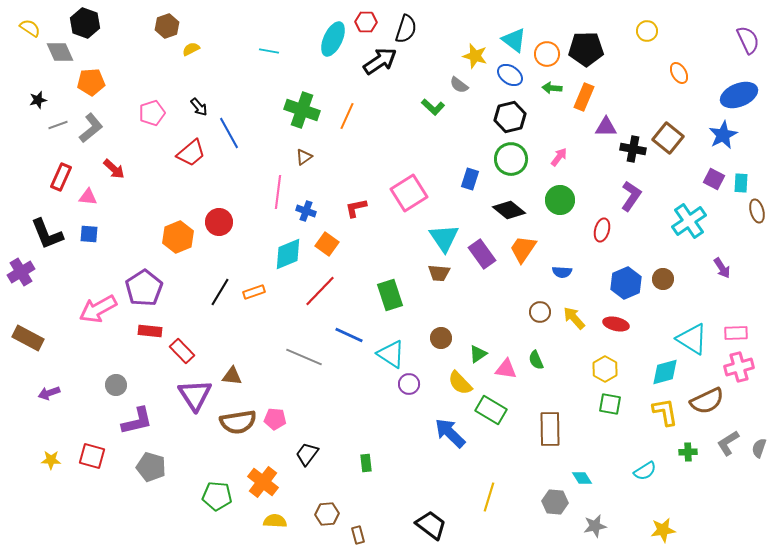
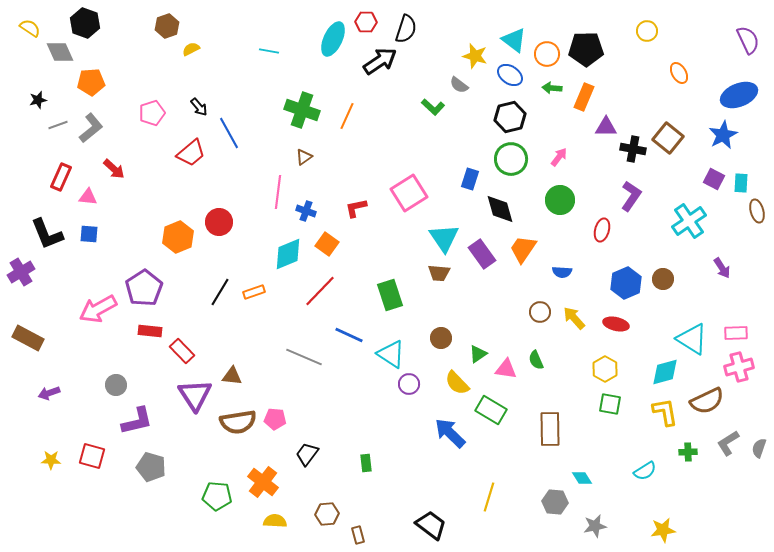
black diamond at (509, 210): moved 9 px left, 1 px up; rotated 36 degrees clockwise
yellow semicircle at (460, 383): moved 3 px left
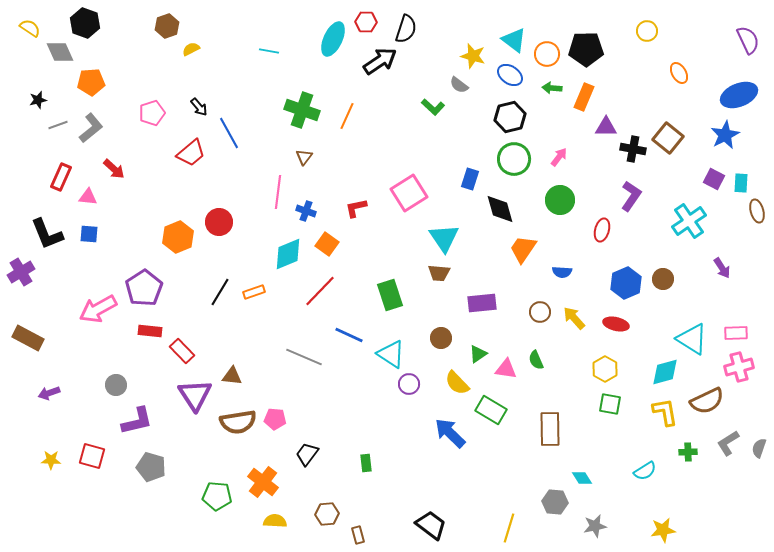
yellow star at (475, 56): moved 2 px left
blue star at (723, 135): moved 2 px right
brown triangle at (304, 157): rotated 18 degrees counterclockwise
green circle at (511, 159): moved 3 px right
purple rectangle at (482, 254): moved 49 px down; rotated 60 degrees counterclockwise
yellow line at (489, 497): moved 20 px right, 31 px down
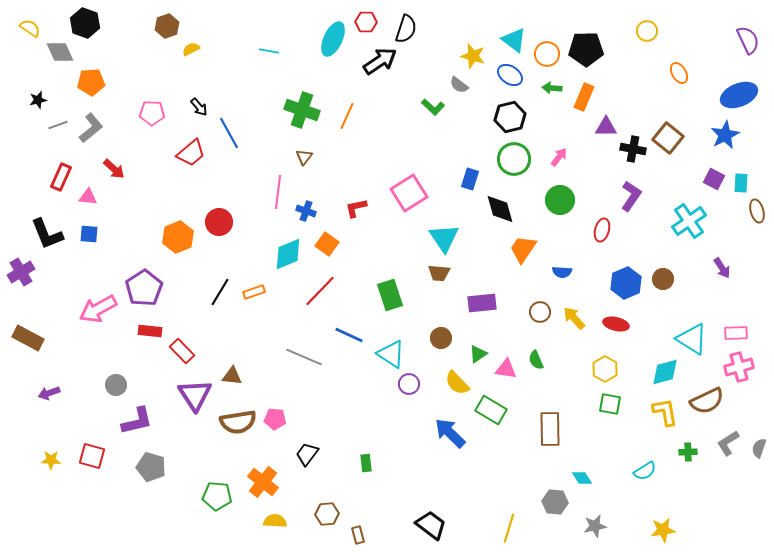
pink pentagon at (152, 113): rotated 20 degrees clockwise
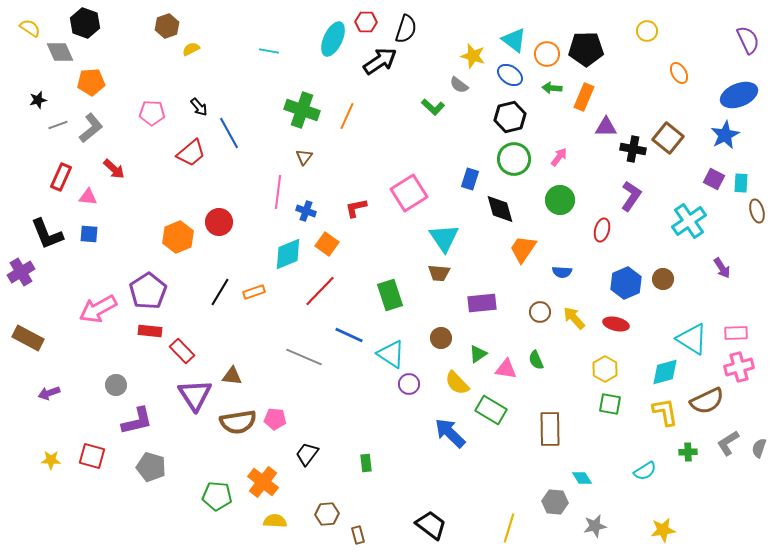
purple pentagon at (144, 288): moved 4 px right, 3 px down
